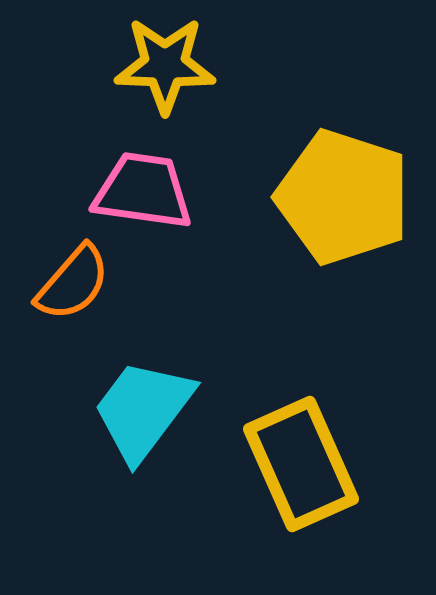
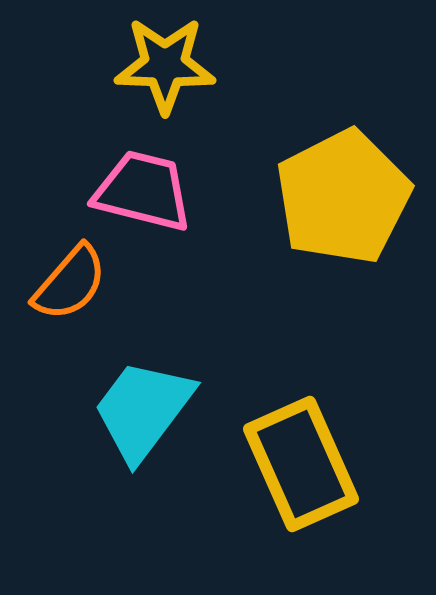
pink trapezoid: rotated 6 degrees clockwise
yellow pentagon: rotated 27 degrees clockwise
orange semicircle: moved 3 px left
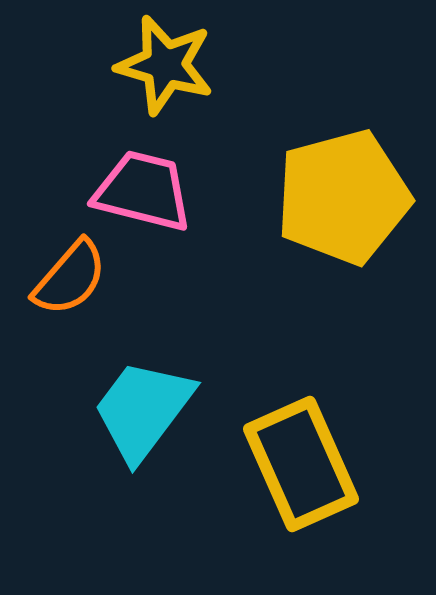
yellow star: rotated 14 degrees clockwise
yellow pentagon: rotated 12 degrees clockwise
orange semicircle: moved 5 px up
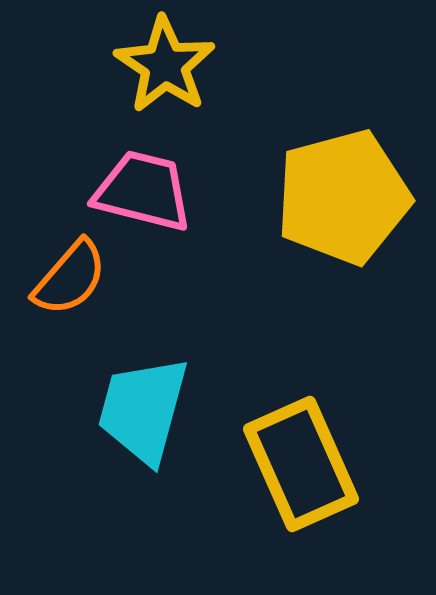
yellow star: rotated 18 degrees clockwise
cyan trapezoid: rotated 22 degrees counterclockwise
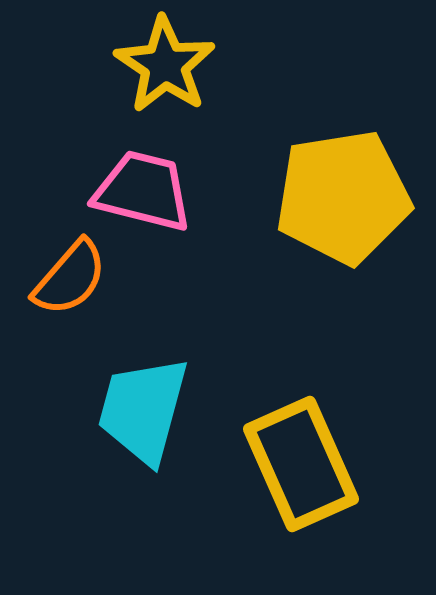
yellow pentagon: rotated 6 degrees clockwise
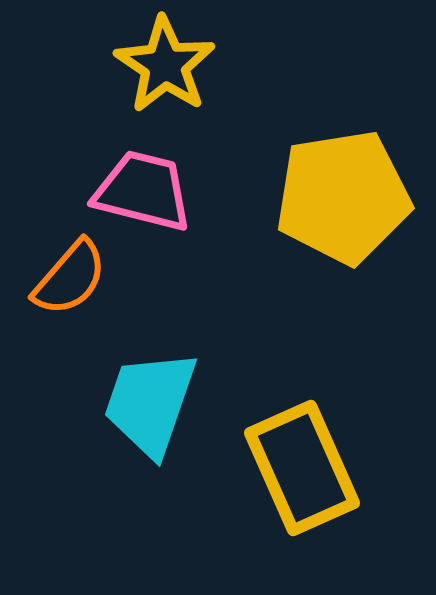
cyan trapezoid: moved 7 px right, 7 px up; rotated 4 degrees clockwise
yellow rectangle: moved 1 px right, 4 px down
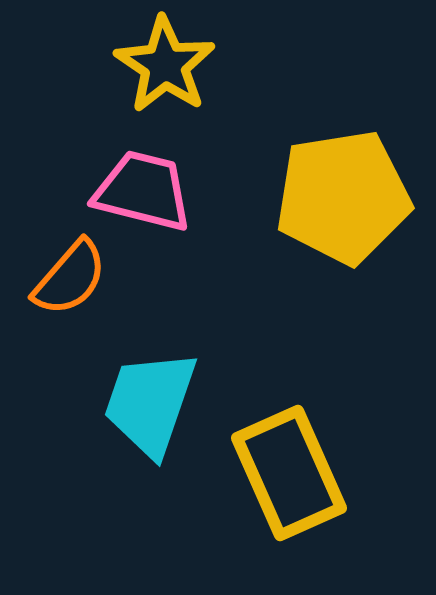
yellow rectangle: moved 13 px left, 5 px down
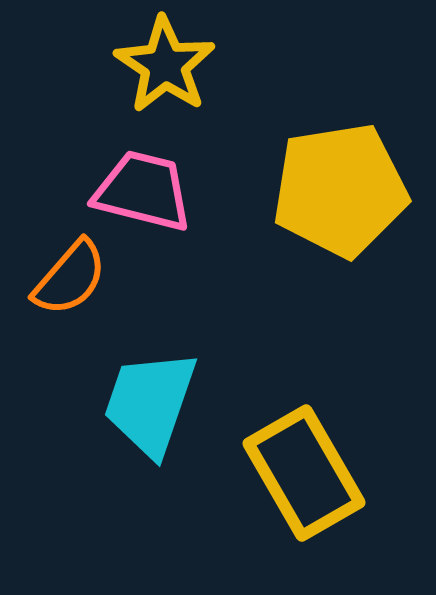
yellow pentagon: moved 3 px left, 7 px up
yellow rectangle: moved 15 px right; rotated 6 degrees counterclockwise
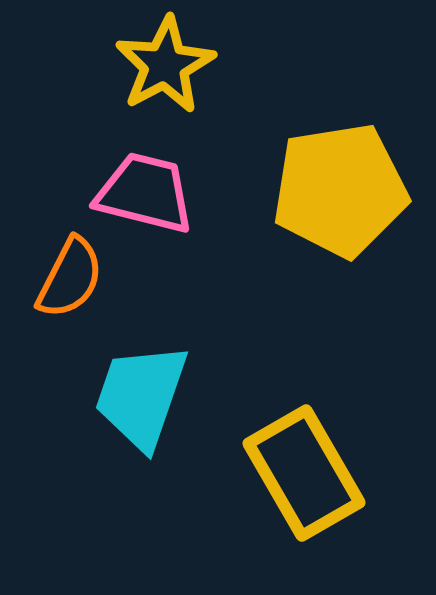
yellow star: rotated 10 degrees clockwise
pink trapezoid: moved 2 px right, 2 px down
orange semicircle: rotated 14 degrees counterclockwise
cyan trapezoid: moved 9 px left, 7 px up
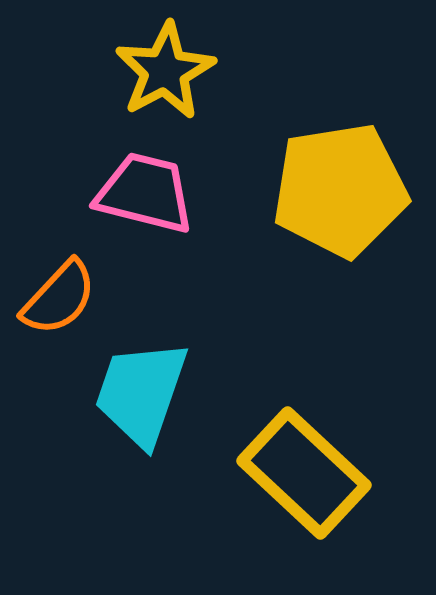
yellow star: moved 6 px down
orange semicircle: moved 11 px left, 20 px down; rotated 16 degrees clockwise
cyan trapezoid: moved 3 px up
yellow rectangle: rotated 17 degrees counterclockwise
